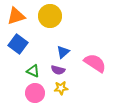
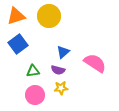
yellow circle: moved 1 px left
blue square: rotated 18 degrees clockwise
green triangle: rotated 32 degrees counterclockwise
pink circle: moved 2 px down
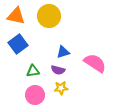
orange triangle: rotated 30 degrees clockwise
blue triangle: rotated 24 degrees clockwise
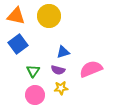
pink semicircle: moved 4 px left, 6 px down; rotated 55 degrees counterclockwise
green triangle: rotated 48 degrees counterclockwise
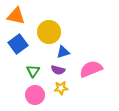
yellow circle: moved 16 px down
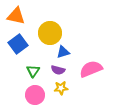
yellow circle: moved 1 px right, 1 px down
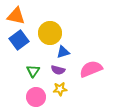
blue square: moved 1 px right, 4 px up
yellow star: moved 1 px left, 1 px down
pink circle: moved 1 px right, 2 px down
